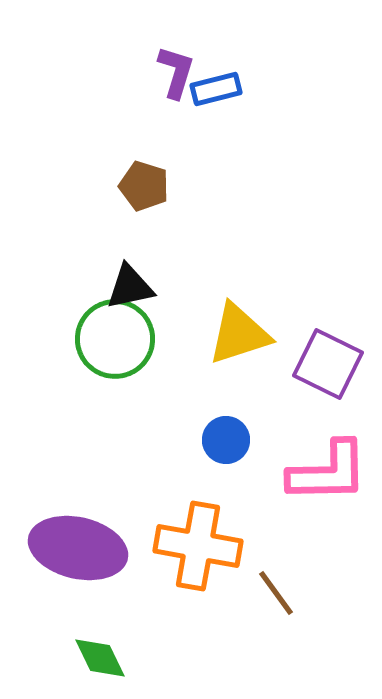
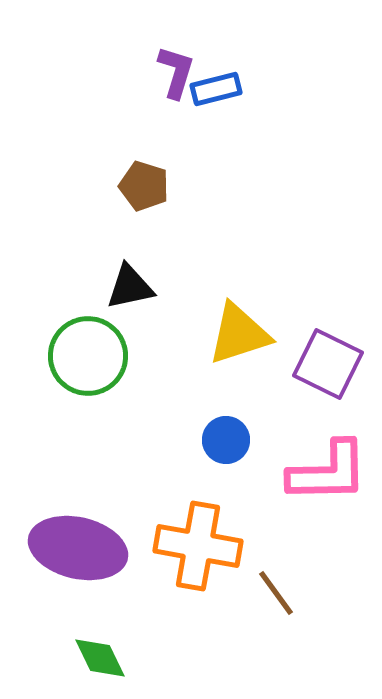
green circle: moved 27 px left, 17 px down
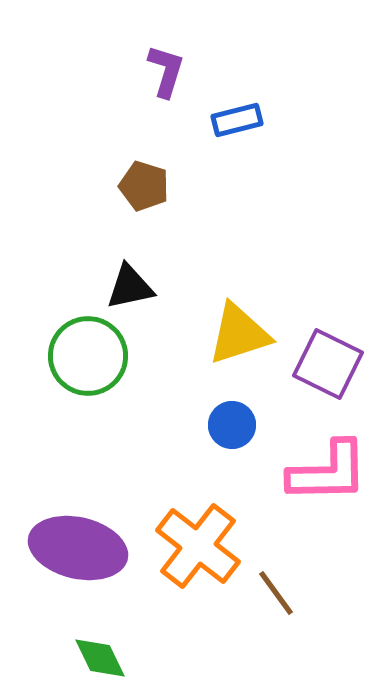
purple L-shape: moved 10 px left, 1 px up
blue rectangle: moved 21 px right, 31 px down
blue circle: moved 6 px right, 15 px up
orange cross: rotated 28 degrees clockwise
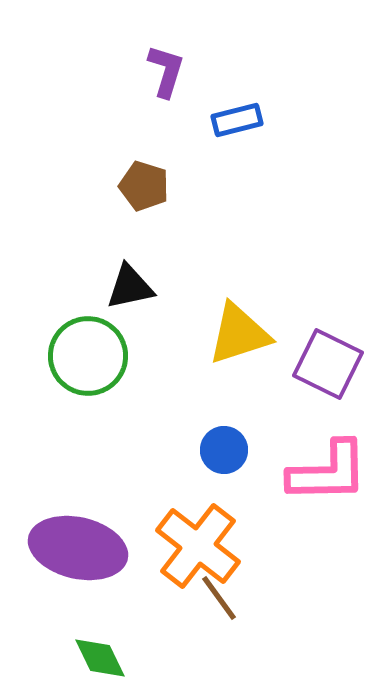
blue circle: moved 8 px left, 25 px down
brown line: moved 57 px left, 5 px down
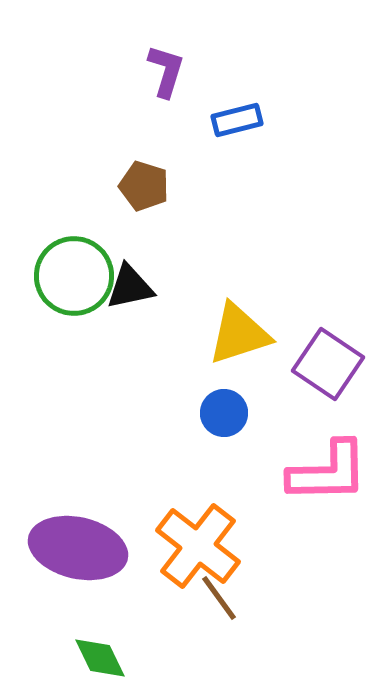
green circle: moved 14 px left, 80 px up
purple square: rotated 8 degrees clockwise
blue circle: moved 37 px up
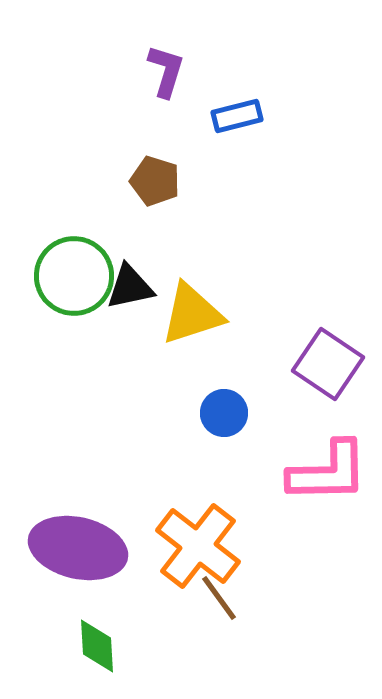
blue rectangle: moved 4 px up
brown pentagon: moved 11 px right, 5 px up
yellow triangle: moved 47 px left, 20 px up
green diamond: moved 3 px left, 12 px up; rotated 22 degrees clockwise
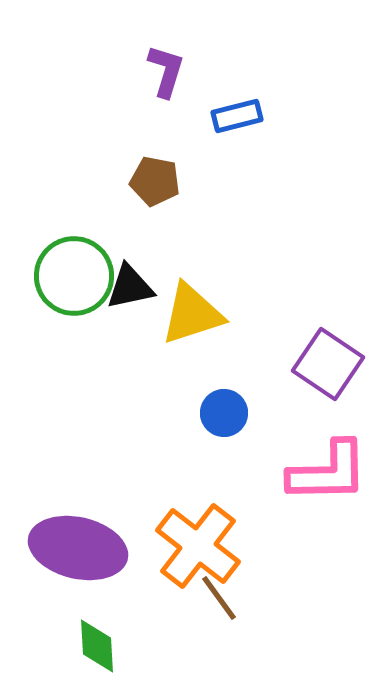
brown pentagon: rotated 6 degrees counterclockwise
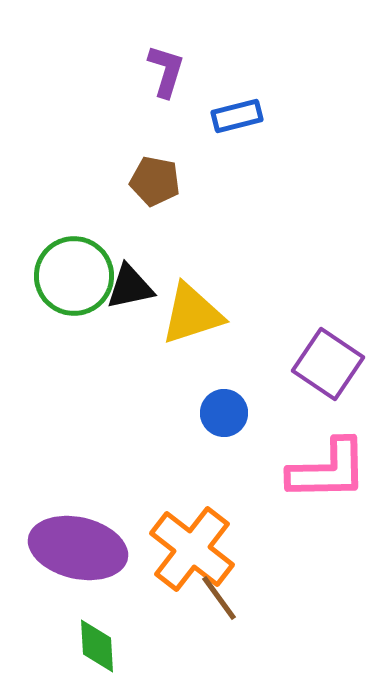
pink L-shape: moved 2 px up
orange cross: moved 6 px left, 3 px down
